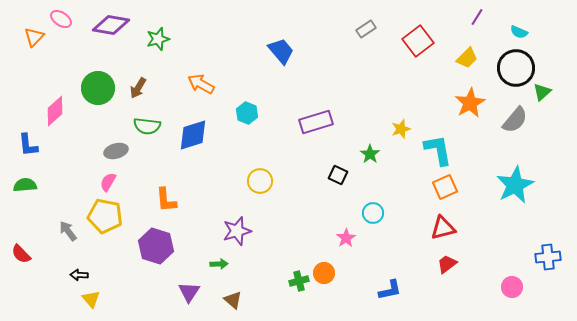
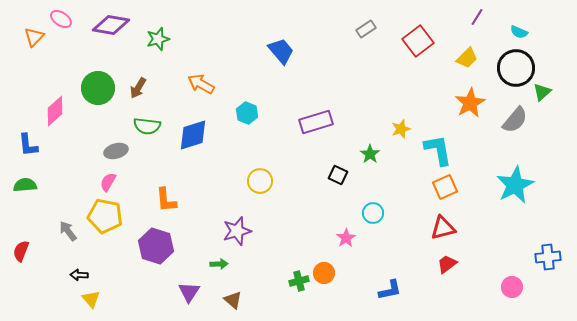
red semicircle at (21, 254): moved 3 px up; rotated 65 degrees clockwise
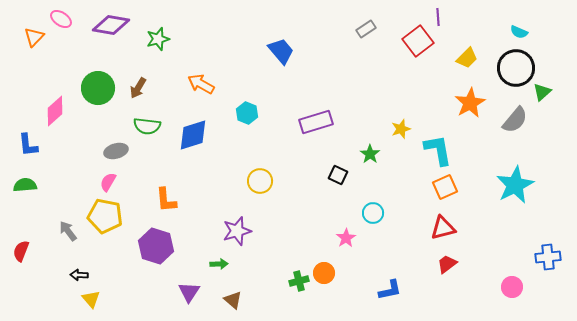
purple line at (477, 17): moved 39 px left; rotated 36 degrees counterclockwise
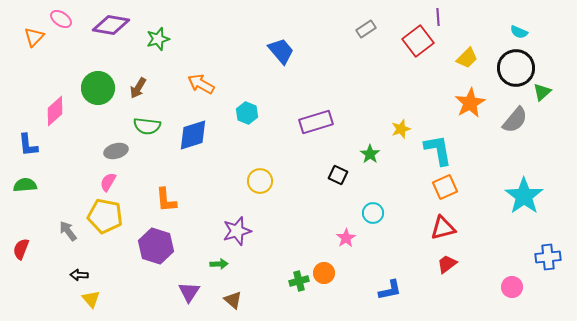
cyan star at (515, 185): moved 9 px right, 11 px down; rotated 9 degrees counterclockwise
red semicircle at (21, 251): moved 2 px up
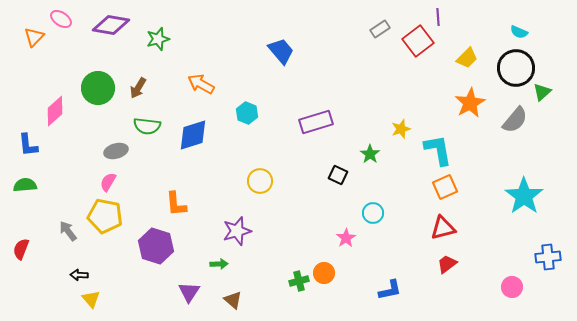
gray rectangle at (366, 29): moved 14 px right
orange L-shape at (166, 200): moved 10 px right, 4 px down
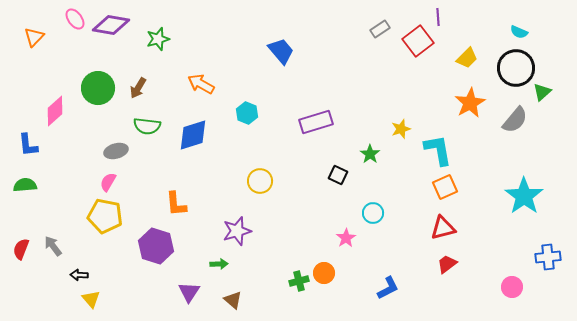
pink ellipse at (61, 19): moved 14 px right; rotated 20 degrees clockwise
gray arrow at (68, 231): moved 15 px left, 15 px down
blue L-shape at (390, 290): moved 2 px left, 2 px up; rotated 15 degrees counterclockwise
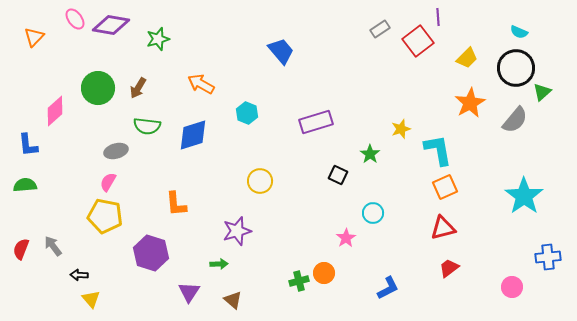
purple hexagon at (156, 246): moved 5 px left, 7 px down
red trapezoid at (447, 264): moved 2 px right, 4 px down
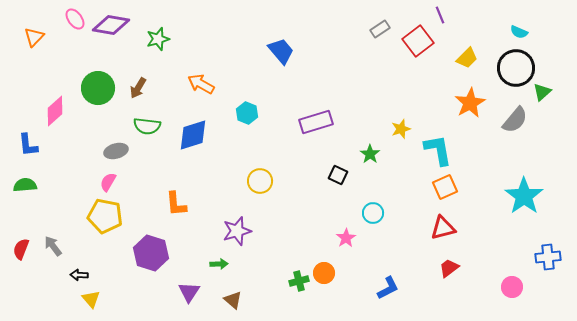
purple line at (438, 17): moved 2 px right, 2 px up; rotated 18 degrees counterclockwise
